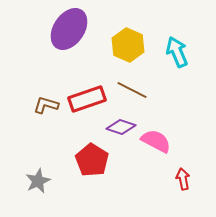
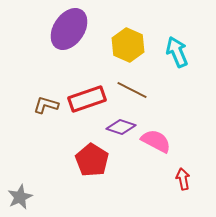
gray star: moved 18 px left, 16 px down
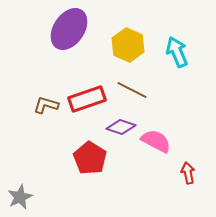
red pentagon: moved 2 px left, 2 px up
red arrow: moved 5 px right, 6 px up
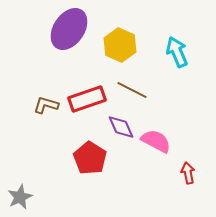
yellow hexagon: moved 8 px left
purple diamond: rotated 48 degrees clockwise
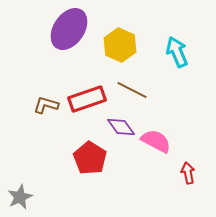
purple diamond: rotated 12 degrees counterclockwise
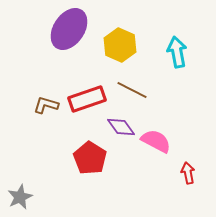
cyan arrow: rotated 12 degrees clockwise
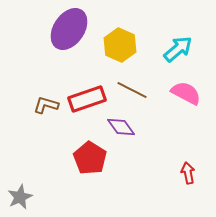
cyan arrow: moved 1 px right, 3 px up; rotated 60 degrees clockwise
pink semicircle: moved 30 px right, 48 px up
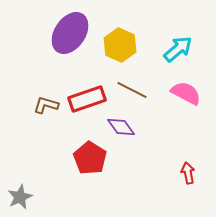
purple ellipse: moved 1 px right, 4 px down
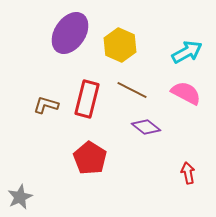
cyan arrow: moved 9 px right, 3 px down; rotated 12 degrees clockwise
red rectangle: rotated 57 degrees counterclockwise
purple diamond: moved 25 px right; rotated 16 degrees counterclockwise
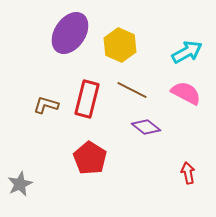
gray star: moved 13 px up
